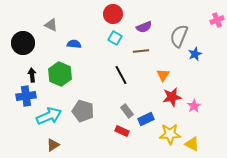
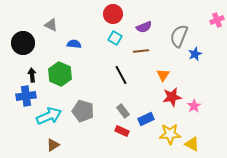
gray rectangle: moved 4 px left
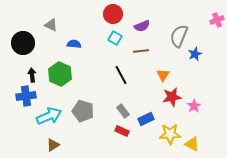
purple semicircle: moved 2 px left, 1 px up
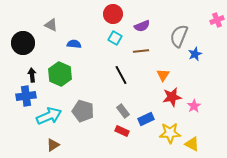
yellow star: moved 1 px up
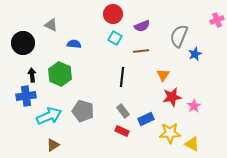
black line: moved 1 px right, 2 px down; rotated 36 degrees clockwise
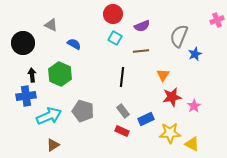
blue semicircle: rotated 24 degrees clockwise
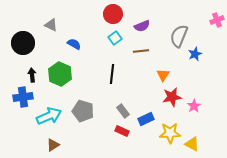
cyan square: rotated 24 degrees clockwise
black line: moved 10 px left, 3 px up
blue cross: moved 3 px left, 1 px down
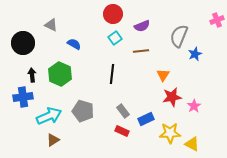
brown triangle: moved 5 px up
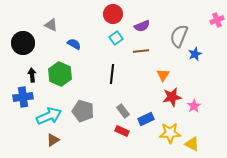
cyan square: moved 1 px right
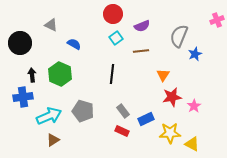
black circle: moved 3 px left
